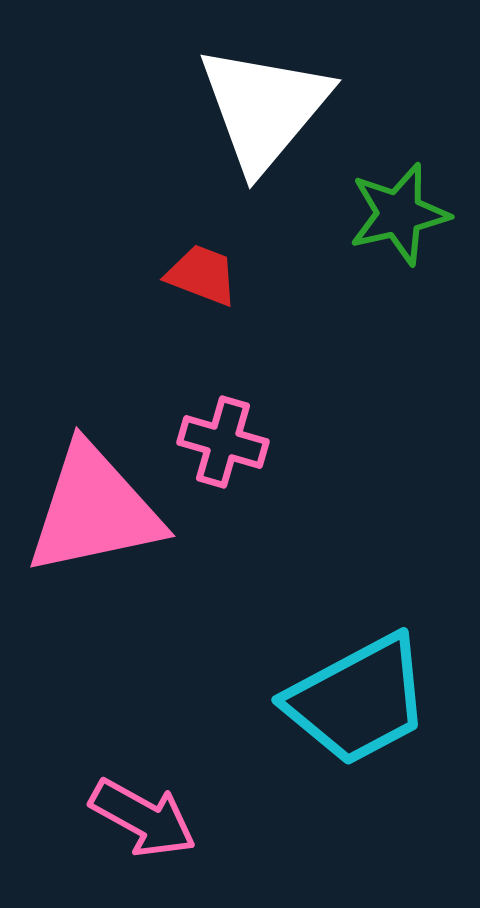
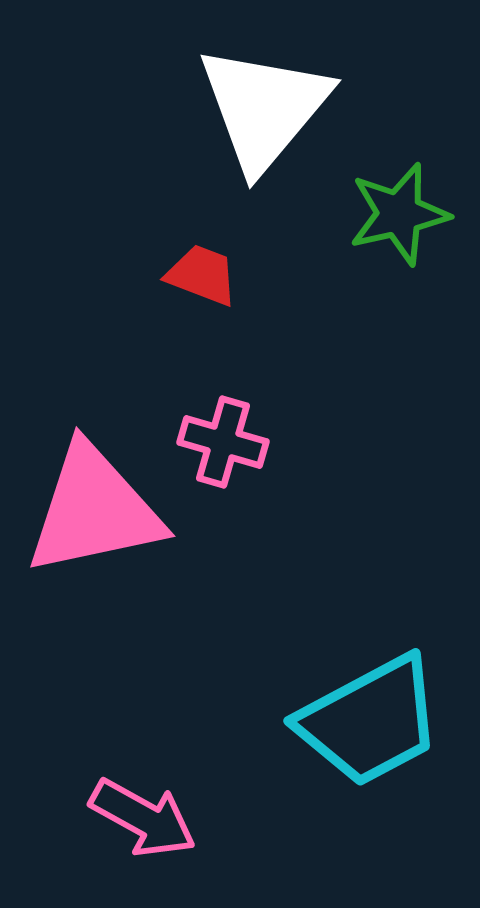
cyan trapezoid: moved 12 px right, 21 px down
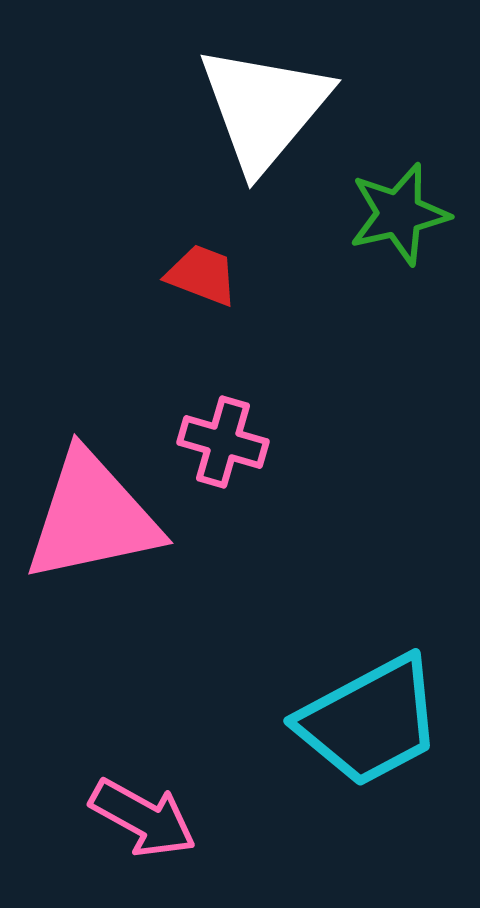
pink triangle: moved 2 px left, 7 px down
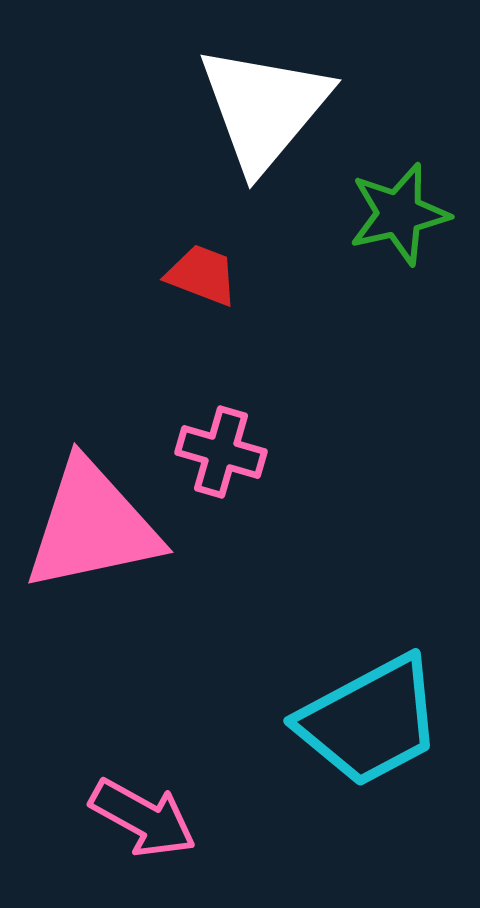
pink cross: moved 2 px left, 10 px down
pink triangle: moved 9 px down
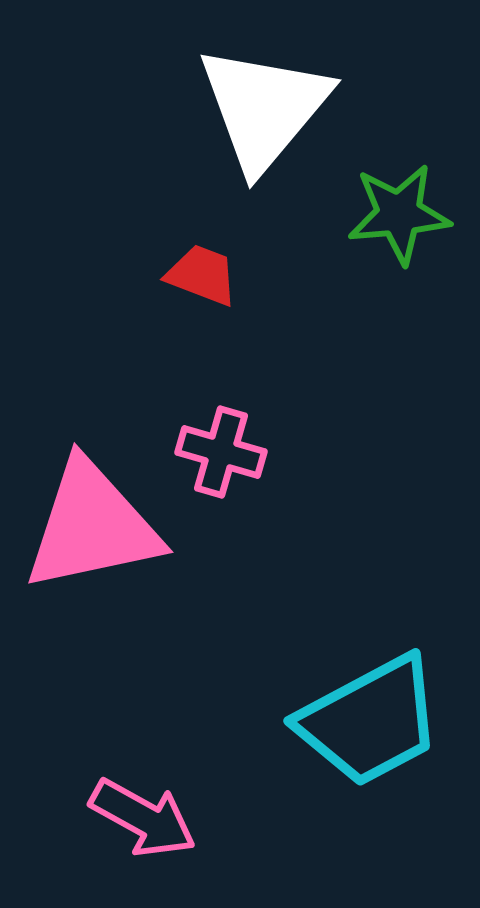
green star: rotated 8 degrees clockwise
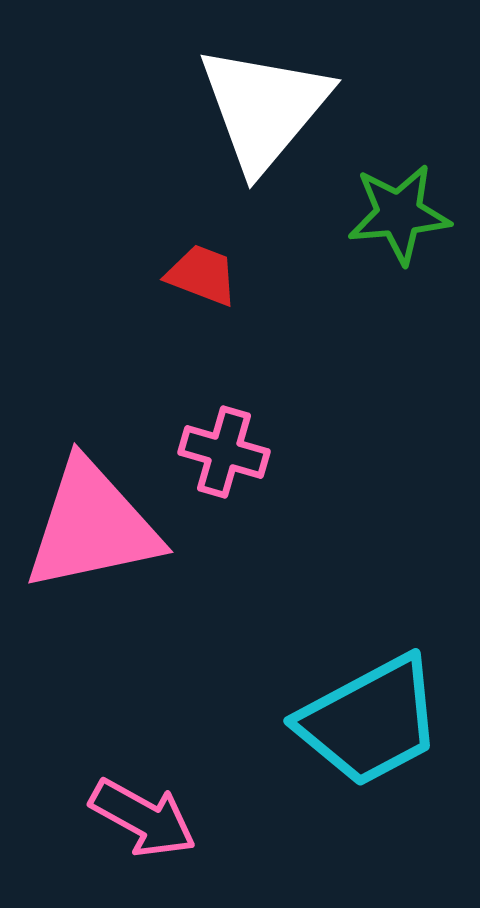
pink cross: moved 3 px right
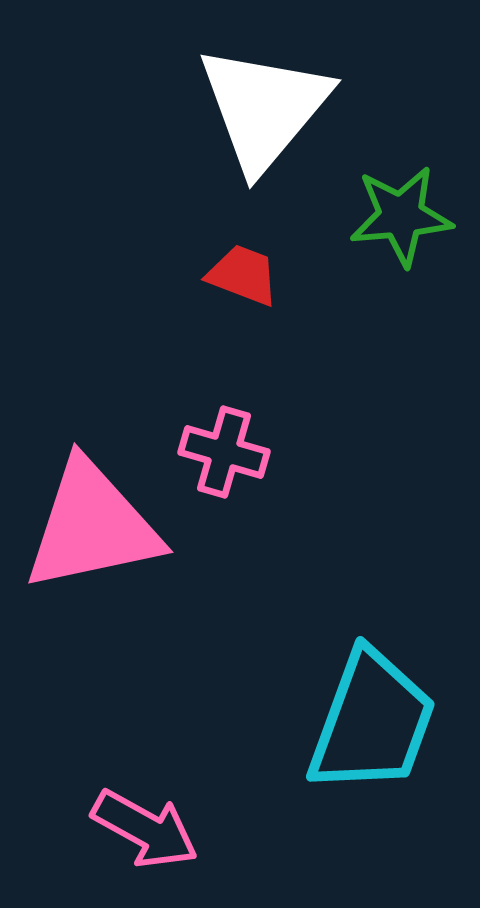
green star: moved 2 px right, 2 px down
red trapezoid: moved 41 px right
cyan trapezoid: moved 2 px right, 1 px down; rotated 42 degrees counterclockwise
pink arrow: moved 2 px right, 11 px down
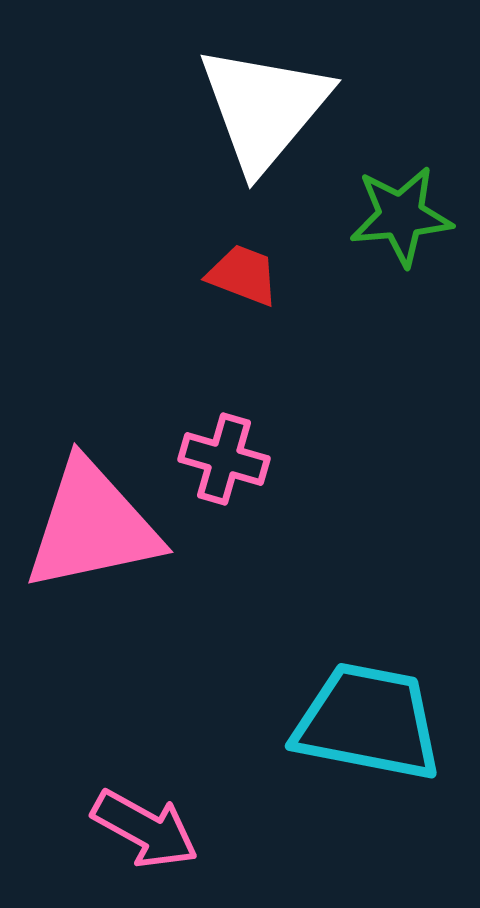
pink cross: moved 7 px down
cyan trapezoid: moved 4 px left; rotated 99 degrees counterclockwise
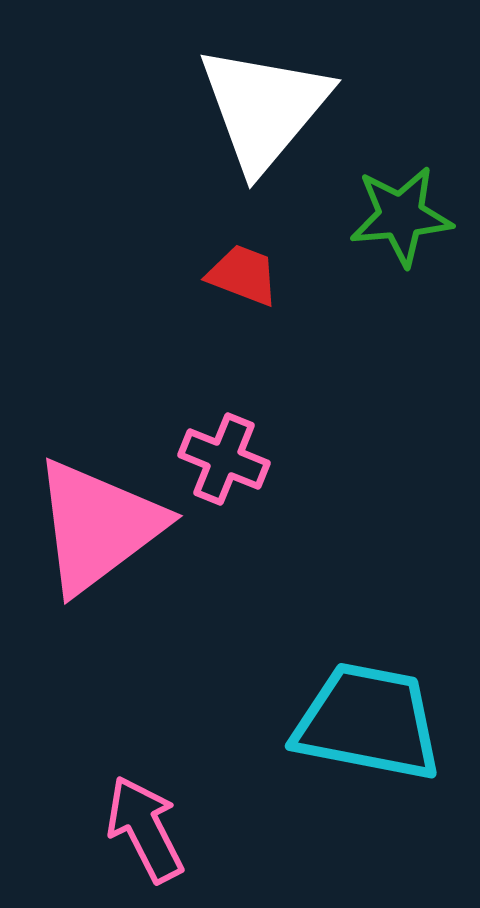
pink cross: rotated 6 degrees clockwise
pink triangle: moved 6 px right; rotated 25 degrees counterclockwise
pink arrow: rotated 146 degrees counterclockwise
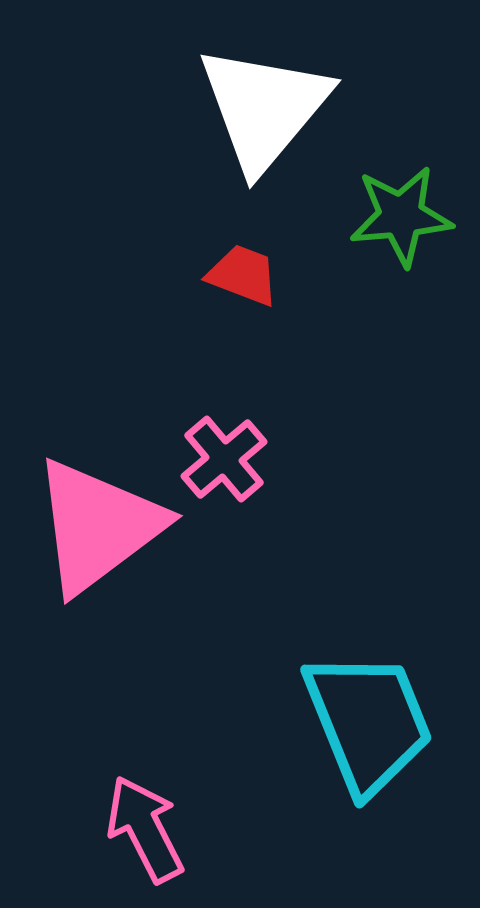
pink cross: rotated 28 degrees clockwise
cyan trapezoid: rotated 57 degrees clockwise
